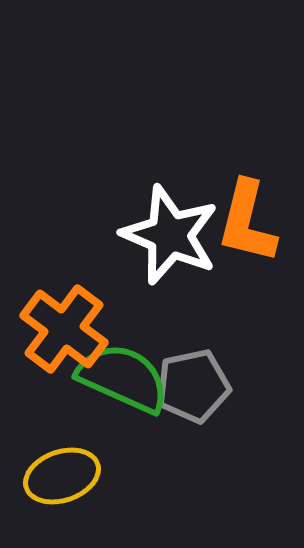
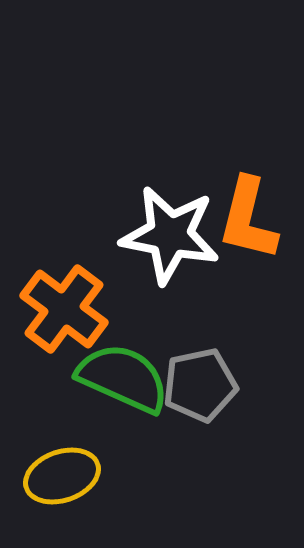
orange L-shape: moved 1 px right, 3 px up
white star: rotated 12 degrees counterclockwise
orange cross: moved 20 px up
gray pentagon: moved 7 px right, 1 px up
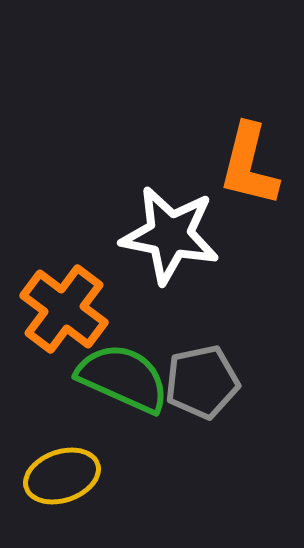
orange L-shape: moved 1 px right, 54 px up
gray pentagon: moved 2 px right, 3 px up
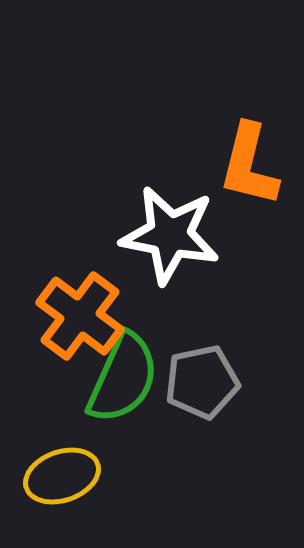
orange cross: moved 16 px right, 7 px down
green semicircle: rotated 90 degrees clockwise
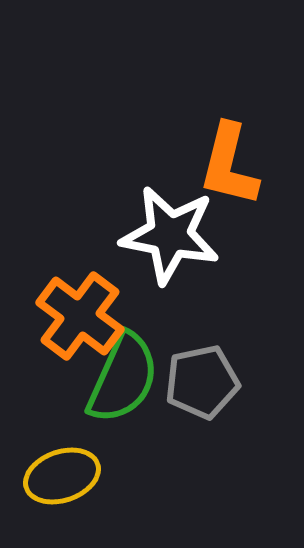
orange L-shape: moved 20 px left
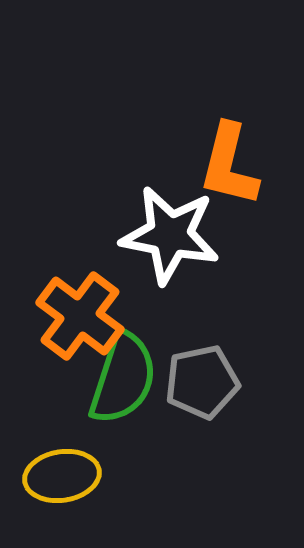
green semicircle: rotated 6 degrees counterclockwise
yellow ellipse: rotated 10 degrees clockwise
